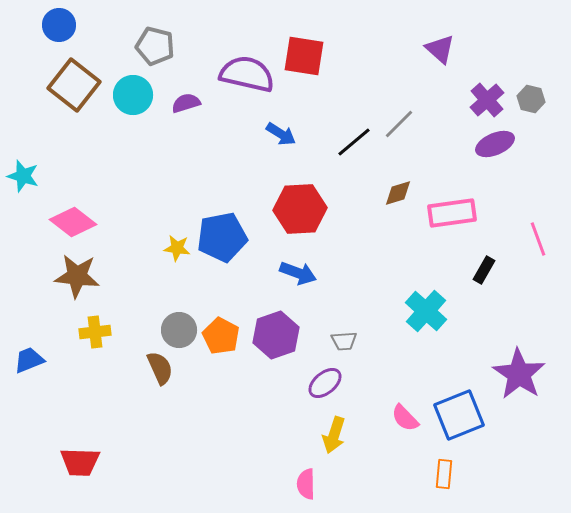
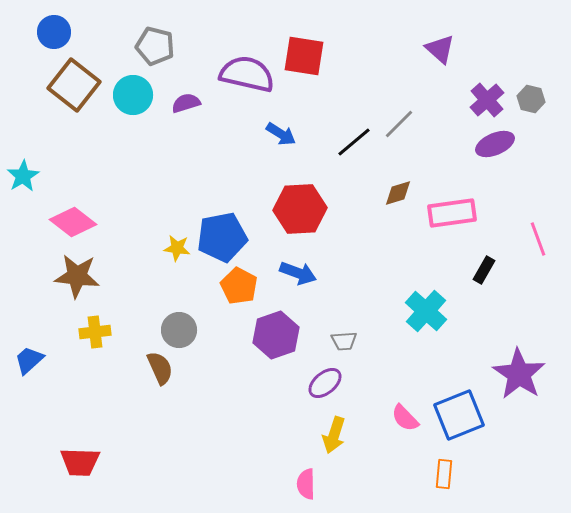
blue circle at (59, 25): moved 5 px left, 7 px down
cyan star at (23, 176): rotated 24 degrees clockwise
orange pentagon at (221, 336): moved 18 px right, 50 px up
blue trapezoid at (29, 360): rotated 20 degrees counterclockwise
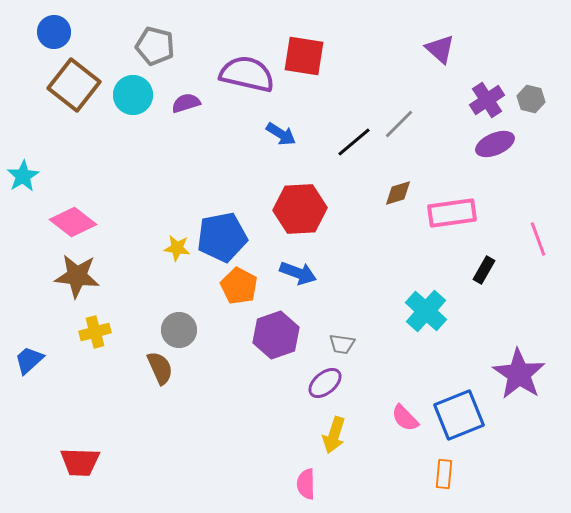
purple cross at (487, 100): rotated 8 degrees clockwise
yellow cross at (95, 332): rotated 8 degrees counterclockwise
gray trapezoid at (344, 341): moved 2 px left, 3 px down; rotated 12 degrees clockwise
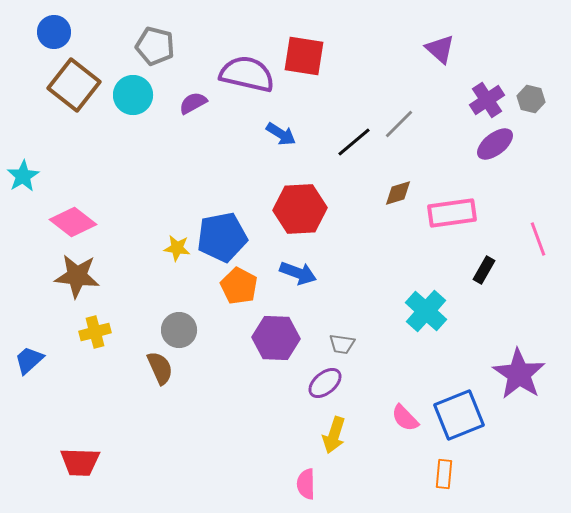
purple semicircle at (186, 103): moved 7 px right; rotated 12 degrees counterclockwise
purple ellipse at (495, 144): rotated 15 degrees counterclockwise
purple hexagon at (276, 335): moved 3 px down; rotated 21 degrees clockwise
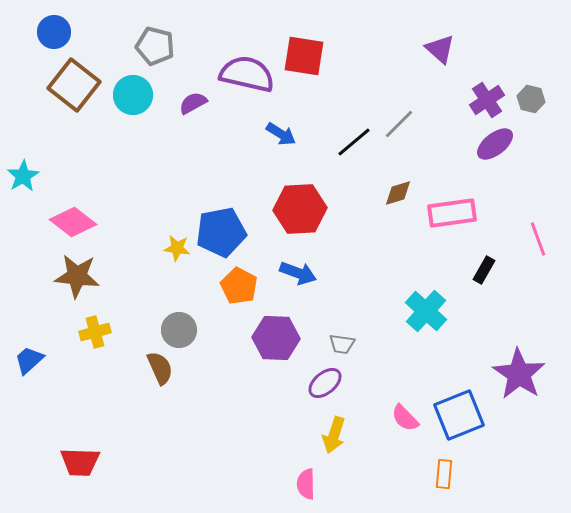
blue pentagon at (222, 237): moved 1 px left, 5 px up
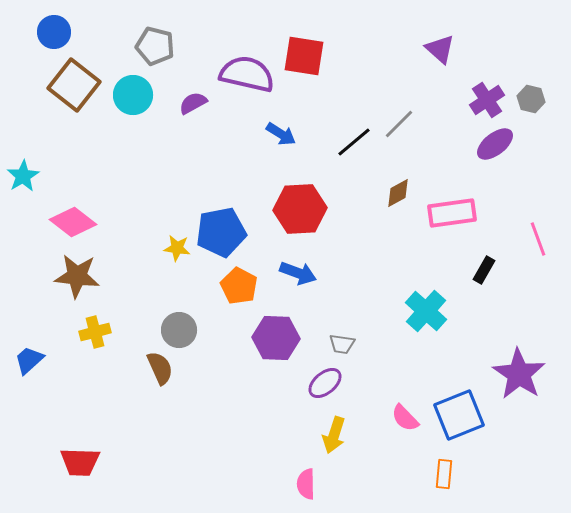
brown diamond at (398, 193): rotated 12 degrees counterclockwise
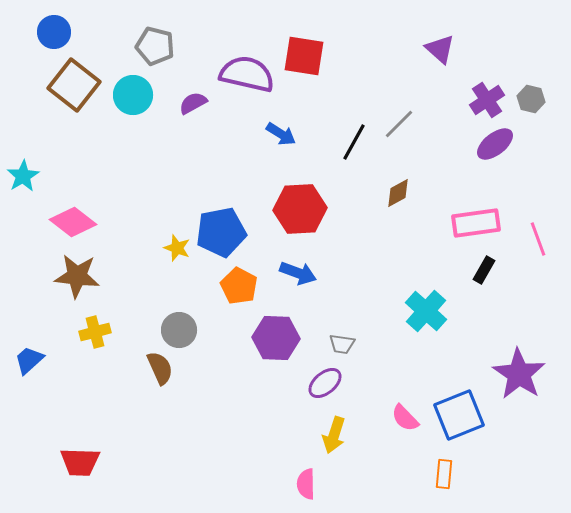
black line at (354, 142): rotated 21 degrees counterclockwise
pink rectangle at (452, 213): moved 24 px right, 10 px down
yellow star at (177, 248): rotated 12 degrees clockwise
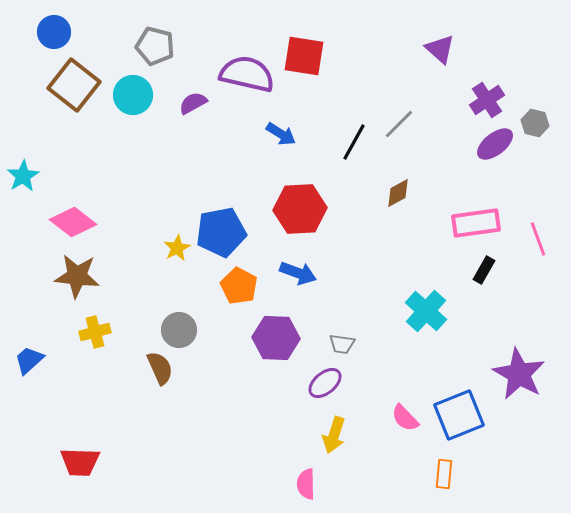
gray hexagon at (531, 99): moved 4 px right, 24 px down
yellow star at (177, 248): rotated 24 degrees clockwise
purple star at (519, 374): rotated 4 degrees counterclockwise
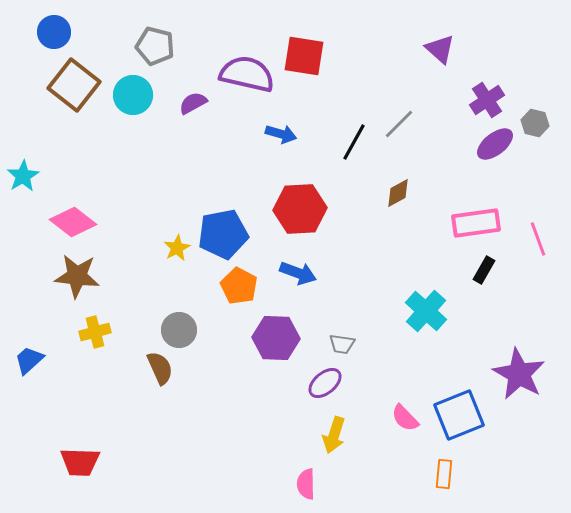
blue arrow at (281, 134): rotated 16 degrees counterclockwise
blue pentagon at (221, 232): moved 2 px right, 2 px down
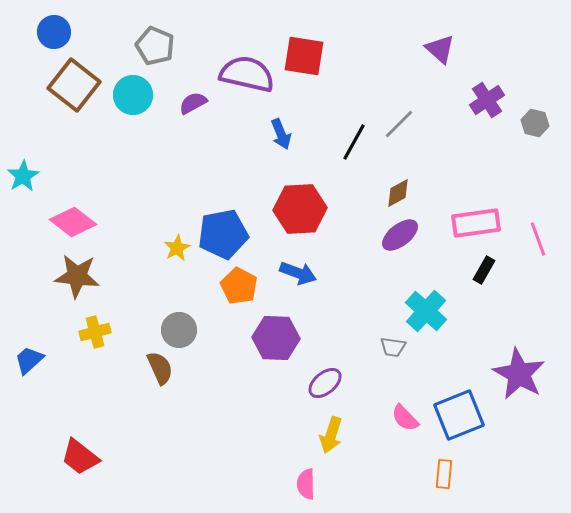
gray pentagon at (155, 46): rotated 9 degrees clockwise
blue arrow at (281, 134): rotated 52 degrees clockwise
purple ellipse at (495, 144): moved 95 px left, 91 px down
gray trapezoid at (342, 344): moved 51 px right, 3 px down
yellow arrow at (334, 435): moved 3 px left
red trapezoid at (80, 462): moved 5 px up; rotated 36 degrees clockwise
